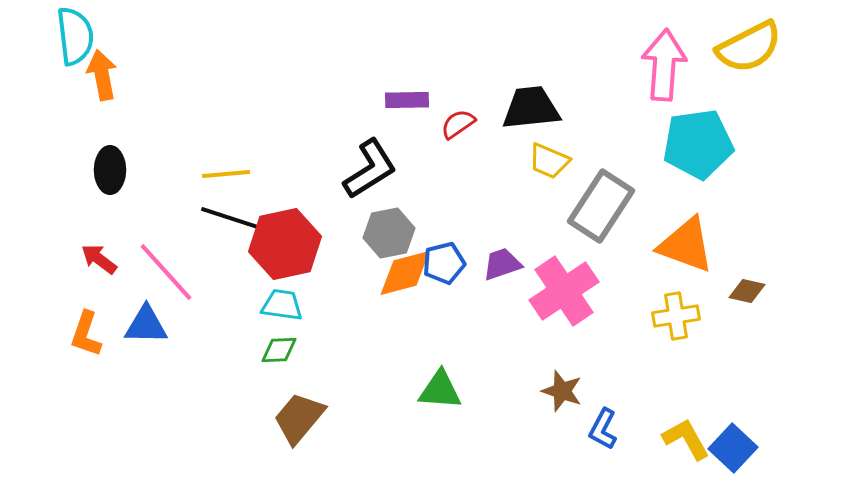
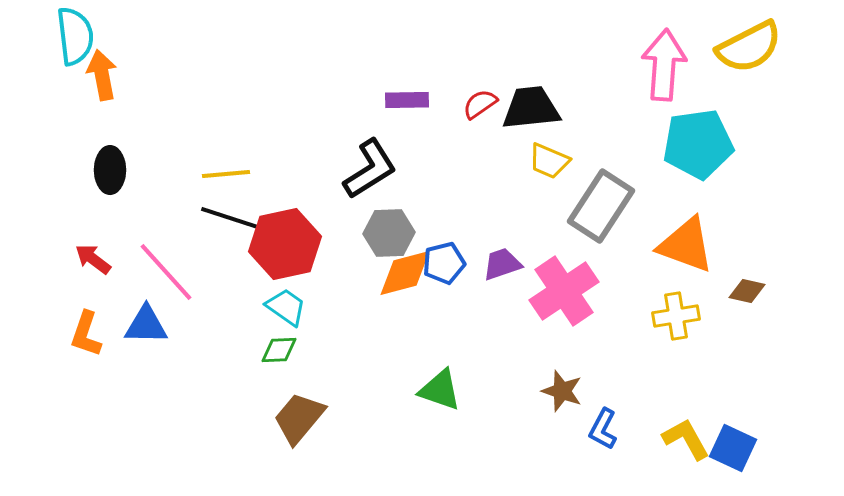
red semicircle: moved 22 px right, 20 px up
gray hexagon: rotated 9 degrees clockwise
red arrow: moved 6 px left
cyan trapezoid: moved 4 px right, 2 px down; rotated 27 degrees clockwise
green triangle: rotated 15 degrees clockwise
blue square: rotated 18 degrees counterclockwise
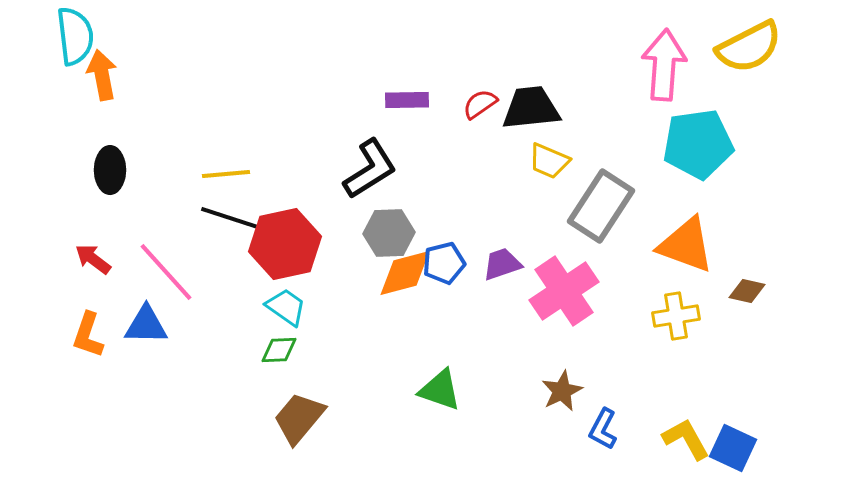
orange L-shape: moved 2 px right, 1 px down
brown star: rotated 27 degrees clockwise
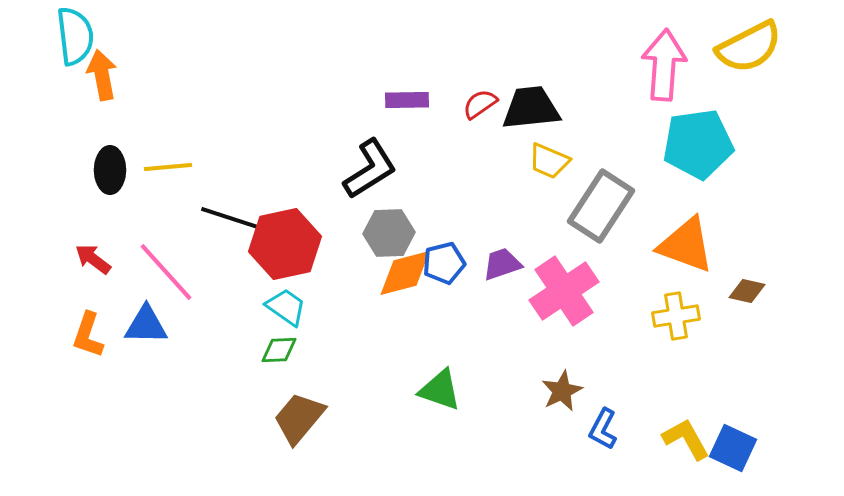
yellow line: moved 58 px left, 7 px up
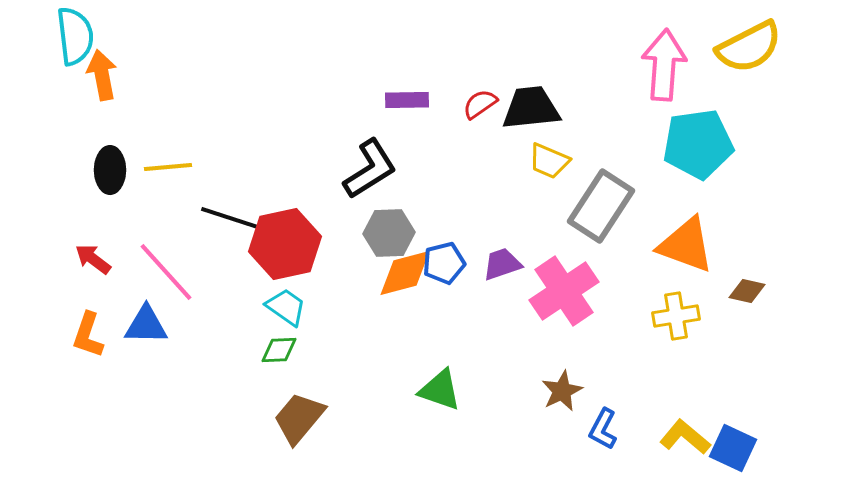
yellow L-shape: moved 1 px left, 2 px up; rotated 21 degrees counterclockwise
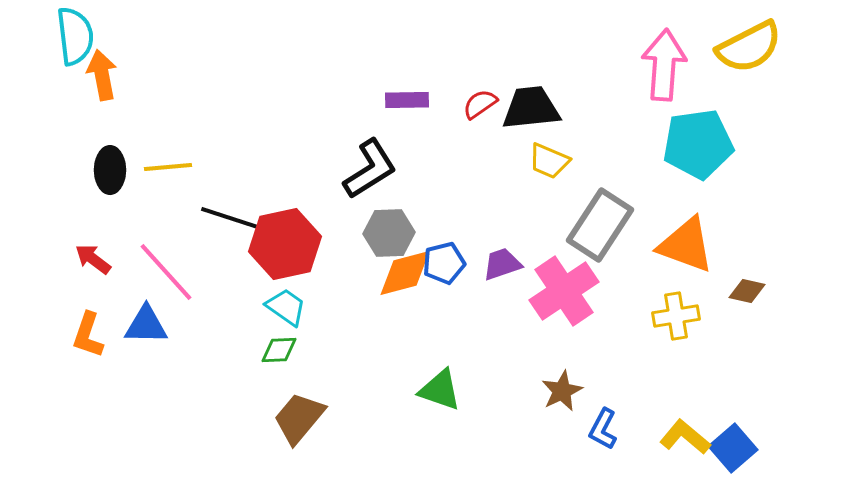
gray rectangle: moved 1 px left, 19 px down
blue square: rotated 24 degrees clockwise
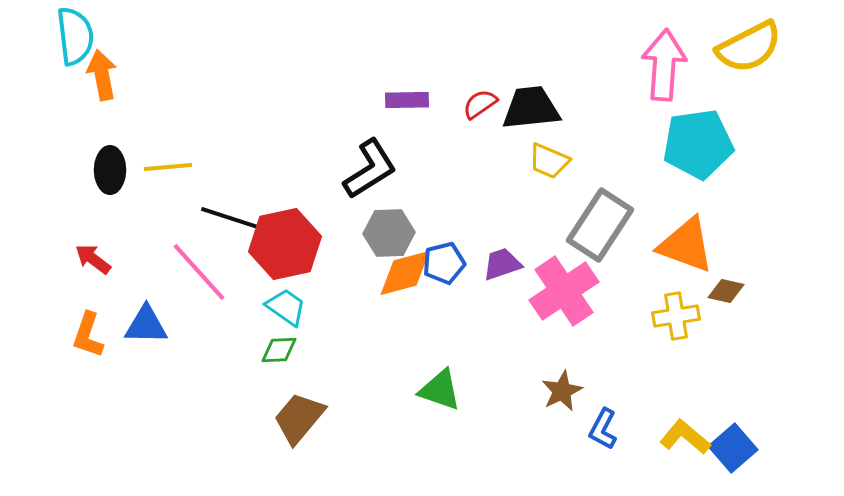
pink line: moved 33 px right
brown diamond: moved 21 px left
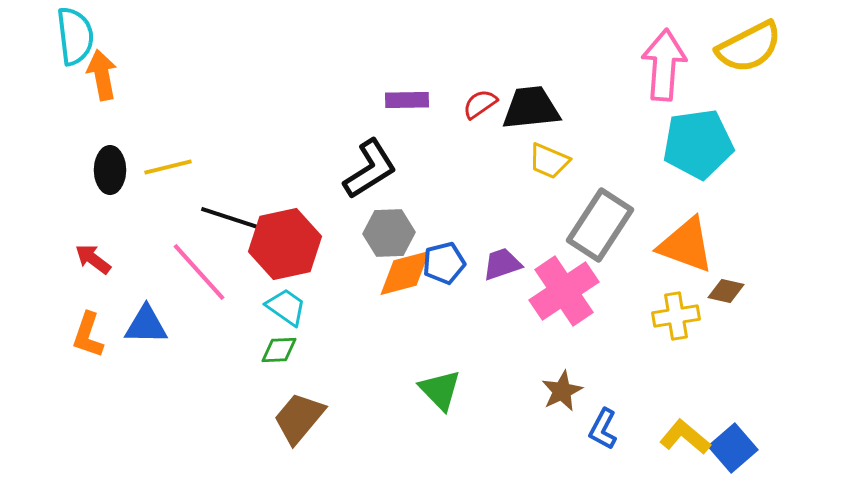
yellow line: rotated 9 degrees counterclockwise
green triangle: rotated 27 degrees clockwise
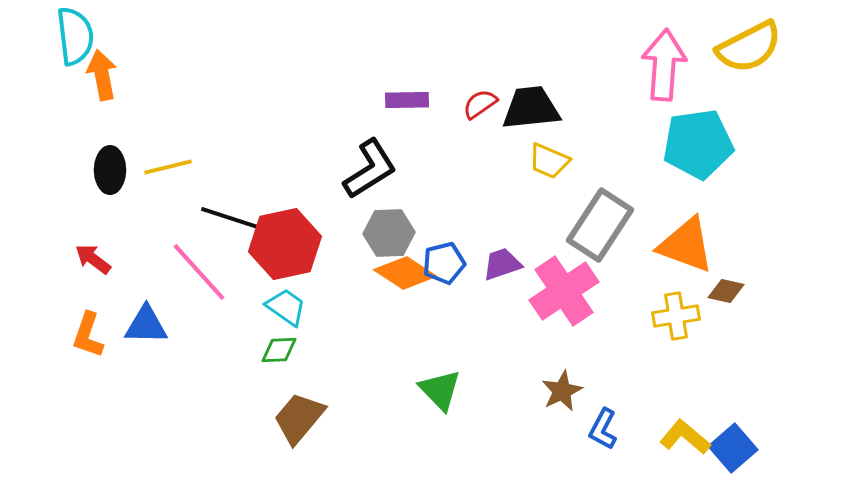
orange diamond: rotated 48 degrees clockwise
